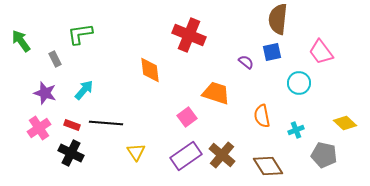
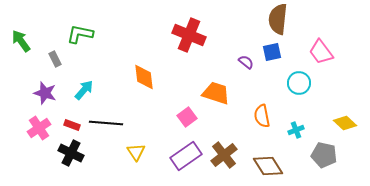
green L-shape: rotated 20 degrees clockwise
orange diamond: moved 6 px left, 7 px down
brown cross: moved 2 px right; rotated 12 degrees clockwise
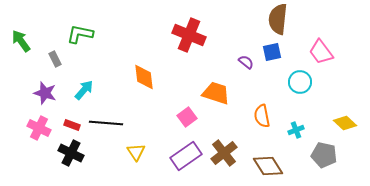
cyan circle: moved 1 px right, 1 px up
pink cross: rotated 30 degrees counterclockwise
brown cross: moved 2 px up
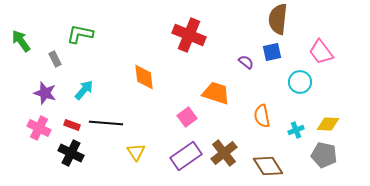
yellow diamond: moved 17 px left, 1 px down; rotated 40 degrees counterclockwise
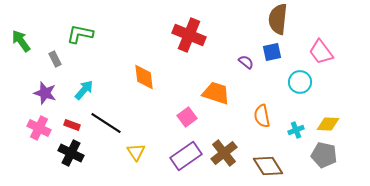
black line: rotated 28 degrees clockwise
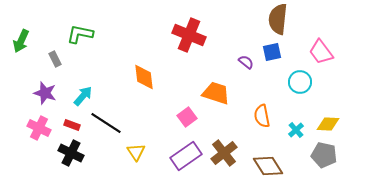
green arrow: rotated 120 degrees counterclockwise
cyan arrow: moved 1 px left, 6 px down
cyan cross: rotated 21 degrees counterclockwise
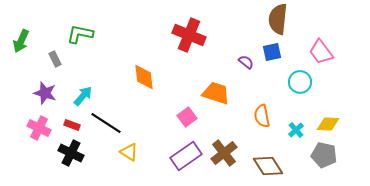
yellow triangle: moved 7 px left; rotated 24 degrees counterclockwise
